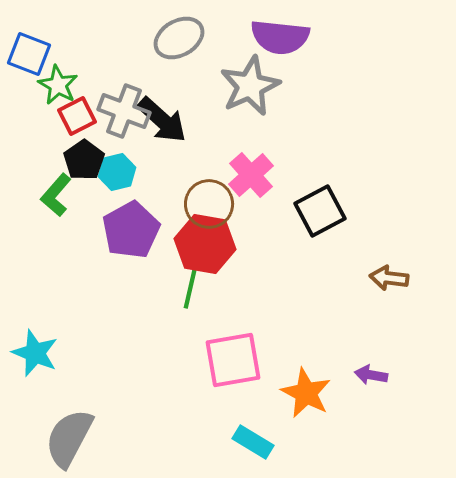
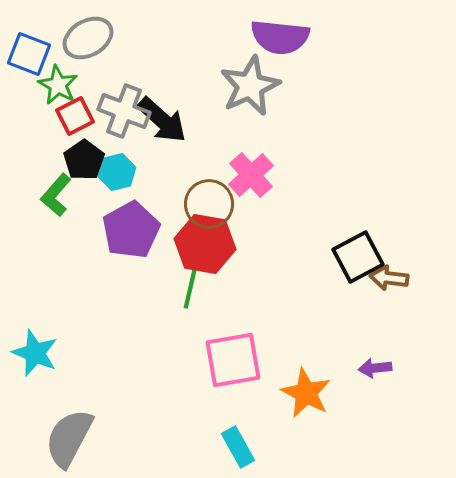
gray ellipse: moved 91 px left
red square: moved 2 px left
black square: moved 38 px right, 46 px down
purple arrow: moved 4 px right, 7 px up; rotated 16 degrees counterclockwise
cyan rectangle: moved 15 px left, 5 px down; rotated 30 degrees clockwise
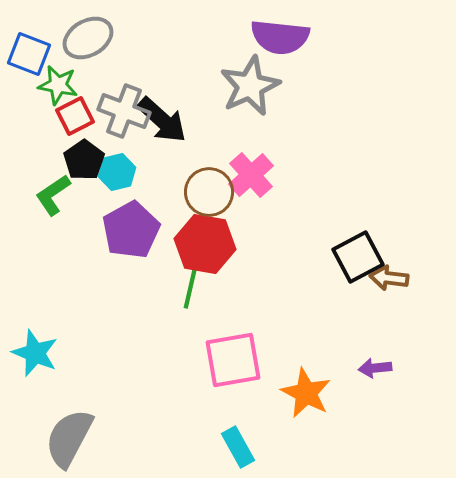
green star: rotated 18 degrees counterclockwise
green L-shape: moved 3 px left; rotated 15 degrees clockwise
brown circle: moved 12 px up
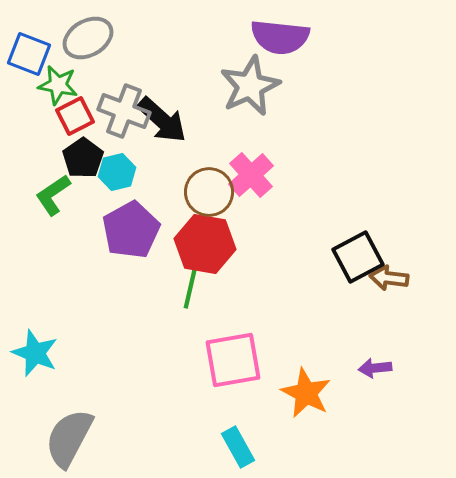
black pentagon: moved 1 px left, 2 px up
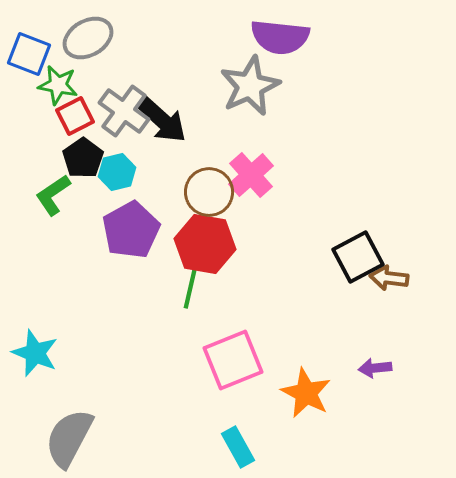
gray cross: rotated 15 degrees clockwise
pink square: rotated 12 degrees counterclockwise
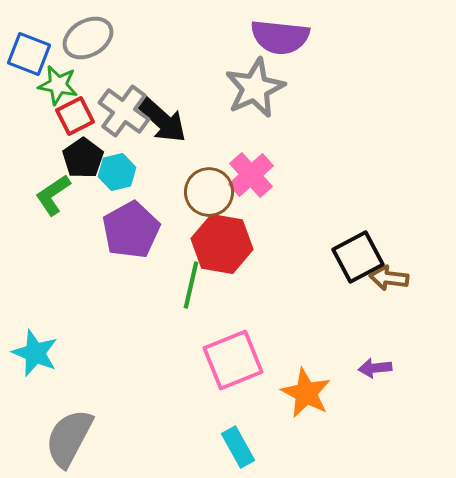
gray star: moved 5 px right, 2 px down
red hexagon: moved 17 px right
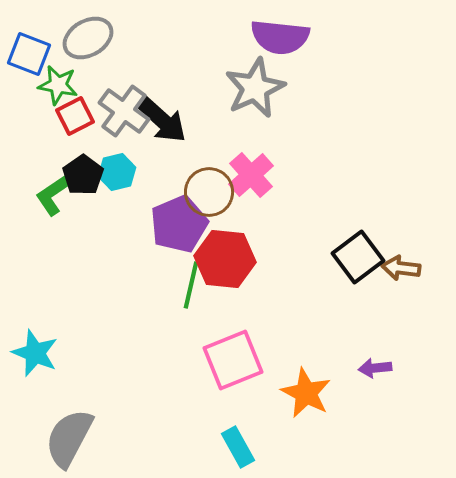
black pentagon: moved 17 px down
purple pentagon: moved 48 px right, 6 px up; rotated 6 degrees clockwise
red hexagon: moved 3 px right, 15 px down; rotated 4 degrees counterclockwise
black square: rotated 9 degrees counterclockwise
brown arrow: moved 12 px right, 10 px up
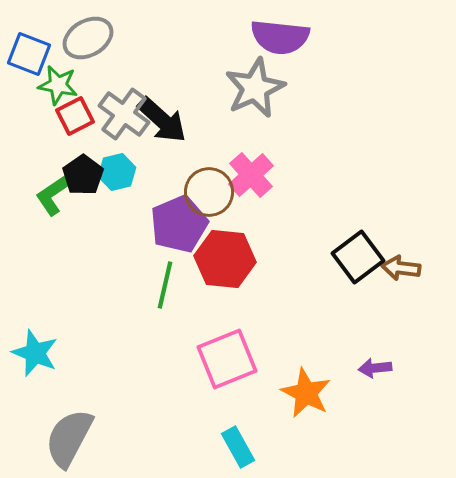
gray cross: moved 3 px down
green line: moved 26 px left
pink square: moved 6 px left, 1 px up
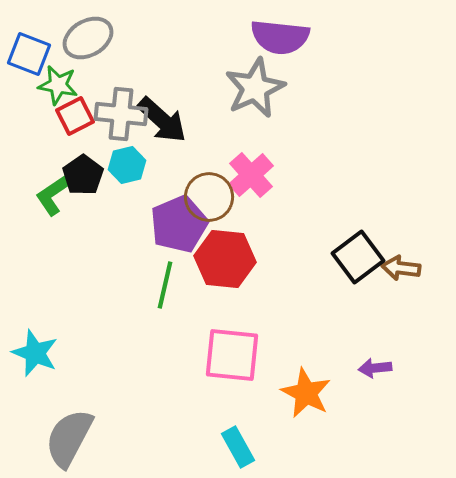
gray cross: moved 3 px left; rotated 30 degrees counterclockwise
cyan hexagon: moved 10 px right, 7 px up
brown circle: moved 5 px down
pink square: moved 5 px right, 4 px up; rotated 28 degrees clockwise
